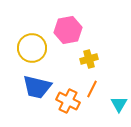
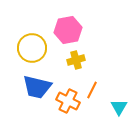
yellow cross: moved 13 px left, 1 px down
orange line: moved 1 px down
cyan triangle: moved 3 px down
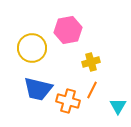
yellow cross: moved 15 px right, 2 px down
blue trapezoid: moved 1 px right, 2 px down
orange cross: rotated 10 degrees counterclockwise
cyan triangle: moved 1 px left, 1 px up
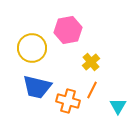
yellow cross: rotated 24 degrees counterclockwise
blue trapezoid: moved 1 px left, 2 px up
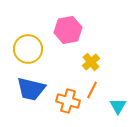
yellow circle: moved 4 px left, 1 px down
blue trapezoid: moved 6 px left, 2 px down
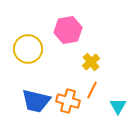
blue trapezoid: moved 5 px right, 12 px down
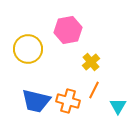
orange line: moved 2 px right
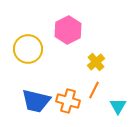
pink hexagon: rotated 16 degrees counterclockwise
yellow cross: moved 5 px right
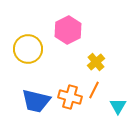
orange cross: moved 2 px right, 4 px up
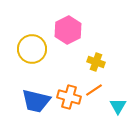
yellow circle: moved 4 px right
yellow cross: rotated 30 degrees counterclockwise
orange line: rotated 30 degrees clockwise
orange cross: moved 1 px left
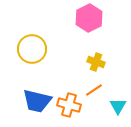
pink hexagon: moved 21 px right, 12 px up
orange cross: moved 8 px down
blue trapezoid: moved 1 px right
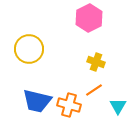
yellow circle: moved 3 px left
